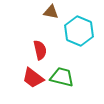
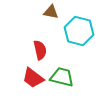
cyan hexagon: rotated 8 degrees counterclockwise
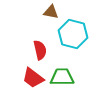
cyan hexagon: moved 6 px left, 3 px down
green trapezoid: rotated 15 degrees counterclockwise
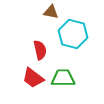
green trapezoid: moved 1 px right, 1 px down
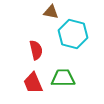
red semicircle: moved 4 px left
red trapezoid: moved 5 px down; rotated 30 degrees clockwise
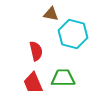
brown triangle: moved 2 px down
red semicircle: moved 1 px down
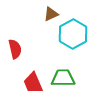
brown triangle: rotated 35 degrees counterclockwise
cyan hexagon: rotated 16 degrees clockwise
red semicircle: moved 21 px left, 2 px up
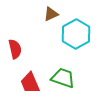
cyan hexagon: moved 3 px right
green trapezoid: rotated 20 degrees clockwise
red trapezoid: moved 3 px left
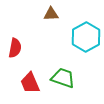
brown triangle: rotated 21 degrees clockwise
cyan hexagon: moved 10 px right, 3 px down
red semicircle: moved 1 px up; rotated 24 degrees clockwise
